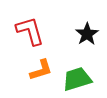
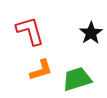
black star: moved 4 px right, 1 px up
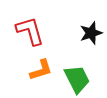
black star: rotated 15 degrees clockwise
green trapezoid: rotated 80 degrees clockwise
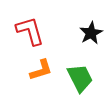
black star: rotated 10 degrees counterclockwise
green trapezoid: moved 3 px right, 1 px up
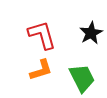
red L-shape: moved 12 px right, 4 px down
green trapezoid: moved 2 px right
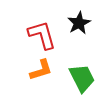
black star: moved 12 px left, 10 px up
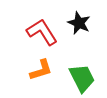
black star: rotated 20 degrees counterclockwise
red L-shape: moved 3 px up; rotated 16 degrees counterclockwise
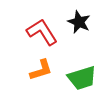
black star: moved 1 px up
green trapezoid: rotated 100 degrees clockwise
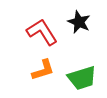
orange L-shape: moved 2 px right
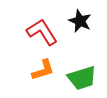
black star: moved 1 px right, 1 px up
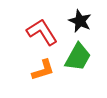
green trapezoid: moved 4 px left, 21 px up; rotated 44 degrees counterclockwise
